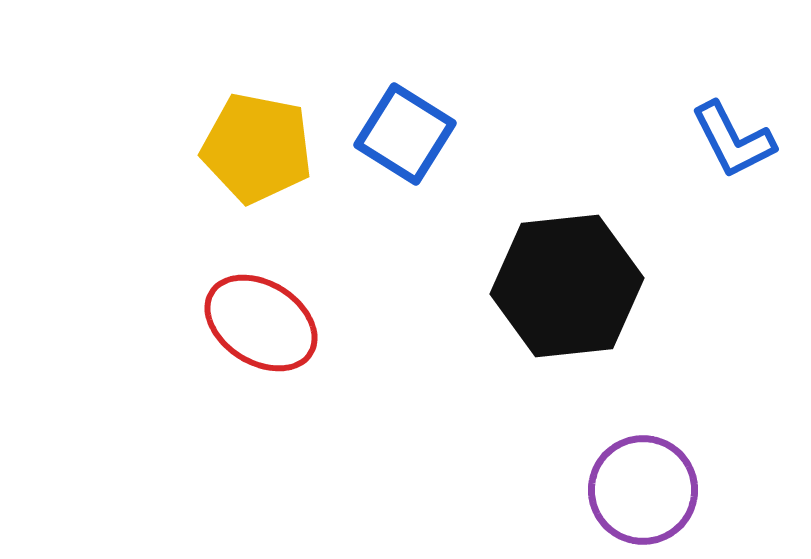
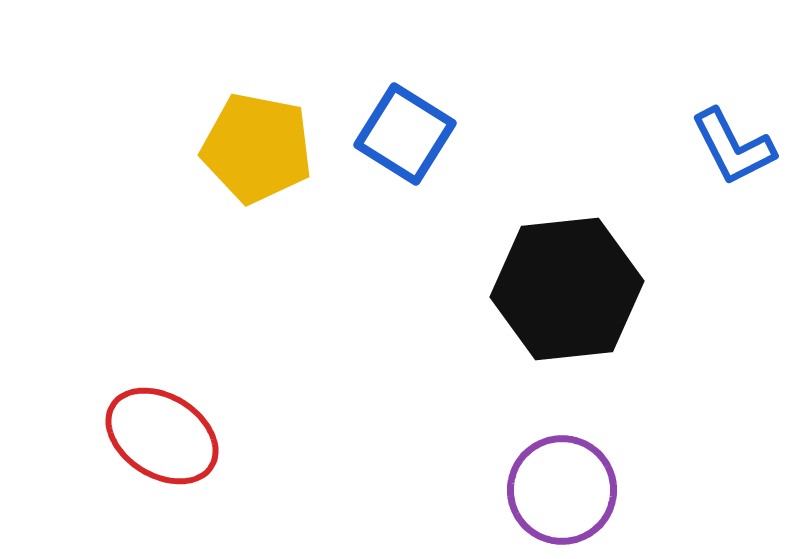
blue L-shape: moved 7 px down
black hexagon: moved 3 px down
red ellipse: moved 99 px left, 113 px down
purple circle: moved 81 px left
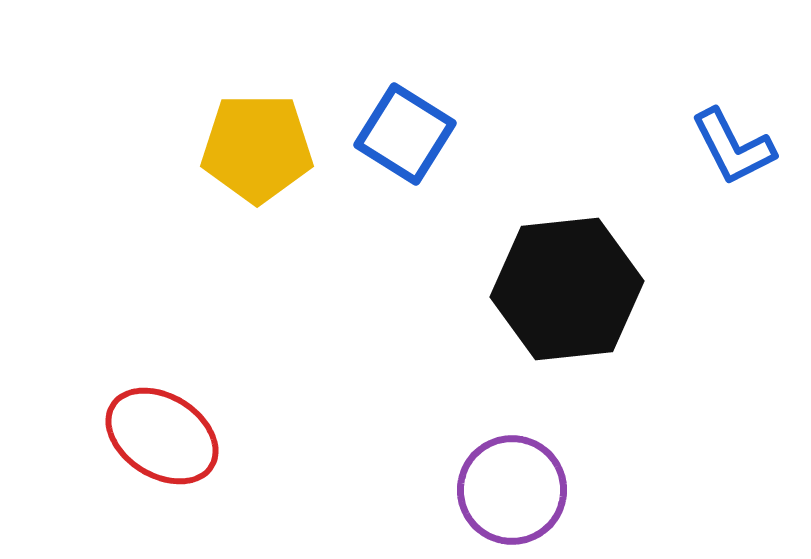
yellow pentagon: rotated 11 degrees counterclockwise
purple circle: moved 50 px left
